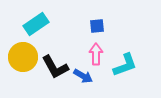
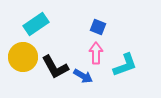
blue square: moved 1 px right, 1 px down; rotated 28 degrees clockwise
pink arrow: moved 1 px up
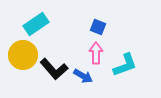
yellow circle: moved 2 px up
black L-shape: moved 1 px left, 2 px down; rotated 12 degrees counterclockwise
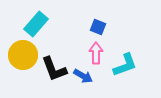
cyan rectangle: rotated 15 degrees counterclockwise
black L-shape: rotated 20 degrees clockwise
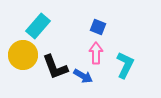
cyan rectangle: moved 2 px right, 2 px down
cyan L-shape: rotated 44 degrees counterclockwise
black L-shape: moved 1 px right, 2 px up
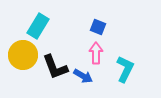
cyan rectangle: rotated 10 degrees counterclockwise
cyan L-shape: moved 4 px down
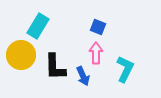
yellow circle: moved 2 px left
black L-shape: rotated 20 degrees clockwise
blue arrow: rotated 36 degrees clockwise
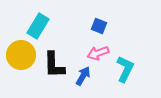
blue square: moved 1 px right, 1 px up
pink arrow: moved 2 px right; rotated 110 degrees counterclockwise
black L-shape: moved 1 px left, 2 px up
blue arrow: rotated 126 degrees counterclockwise
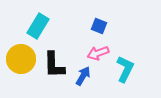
yellow circle: moved 4 px down
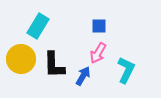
blue square: rotated 21 degrees counterclockwise
pink arrow: rotated 40 degrees counterclockwise
cyan L-shape: moved 1 px right, 1 px down
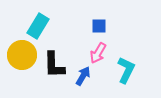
yellow circle: moved 1 px right, 4 px up
